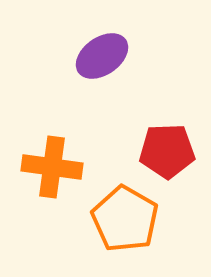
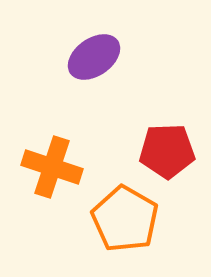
purple ellipse: moved 8 px left, 1 px down
orange cross: rotated 10 degrees clockwise
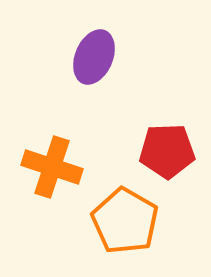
purple ellipse: rotated 32 degrees counterclockwise
orange pentagon: moved 2 px down
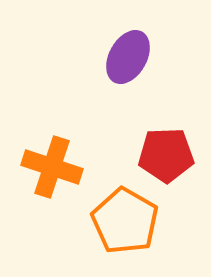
purple ellipse: moved 34 px right; rotated 6 degrees clockwise
red pentagon: moved 1 px left, 4 px down
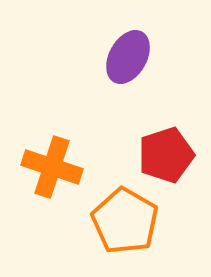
red pentagon: rotated 16 degrees counterclockwise
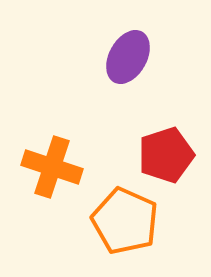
orange pentagon: rotated 6 degrees counterclockwise
